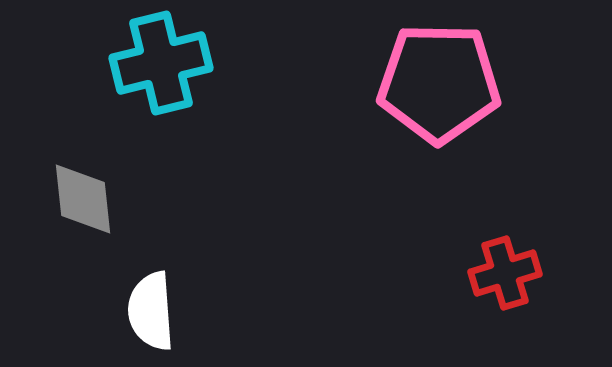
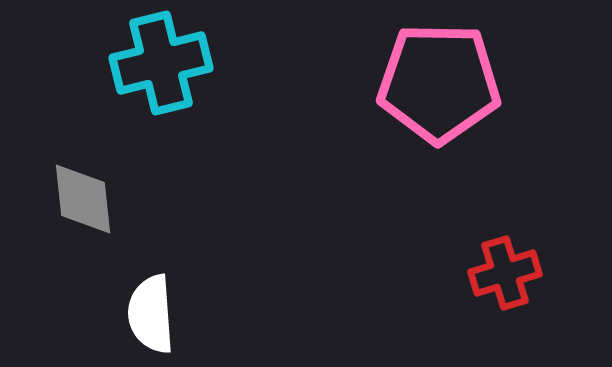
white semicircle: moved 3 px down
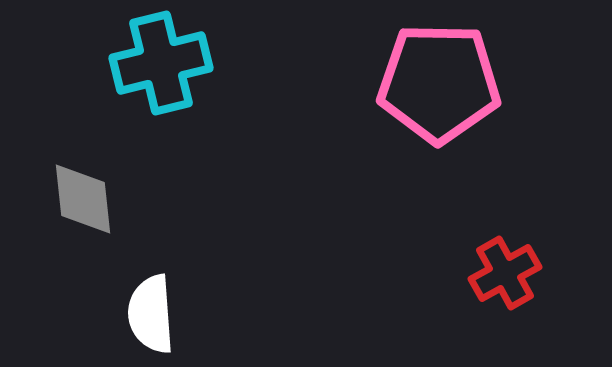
red cross: rotated 12 degrees counterclockwise
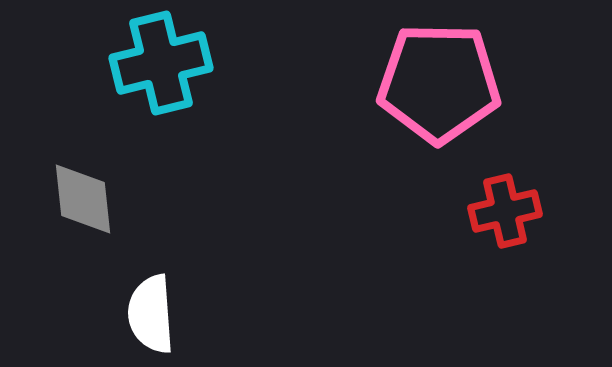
red cross: moved 62 px up; rotated 16 degrees clockwise
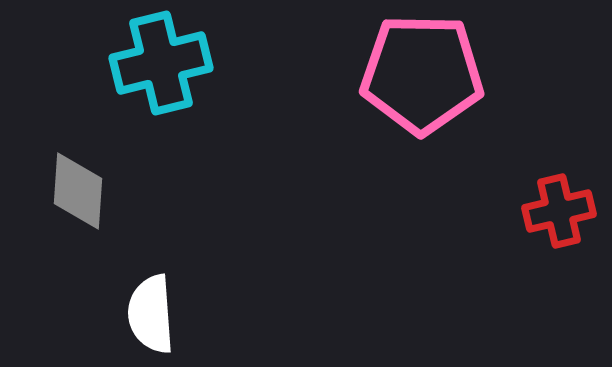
pink pentagon: moved 17 px left, 9 px up
gray diamond: moved 5 px left, 8 px up; rotated 10 degrees clockwise
red cross: moved 54 px right
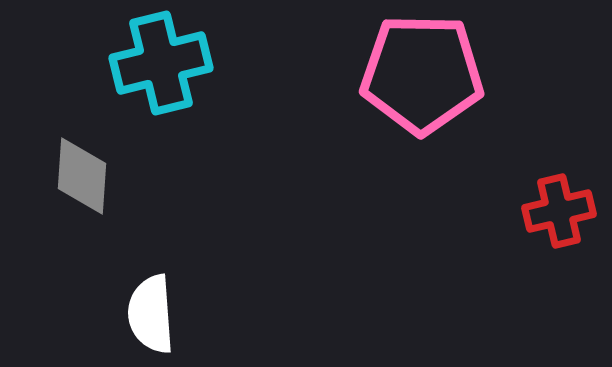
gray diamond: moved 4 px right, 15 px up
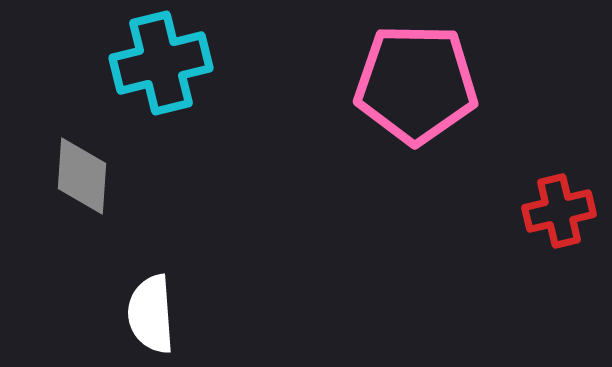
pink pentagon: moved 6 px left, 10 px down
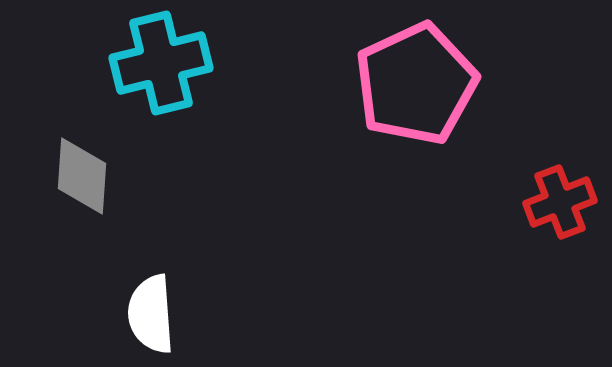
pink pentagon: rotated 26 degrees counterclockwise
red cross: moved 1 px right, 9 px up; rotated 8 degrees counterclockwise
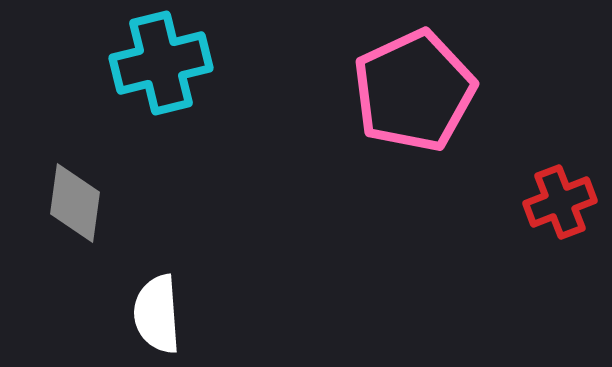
pink pentagon: moved 2 px left, 7 px down
gray diamond: moved 7 px left, 27 px down; rotated 4 degrees clockwise
white semicircle: moved 6 px right
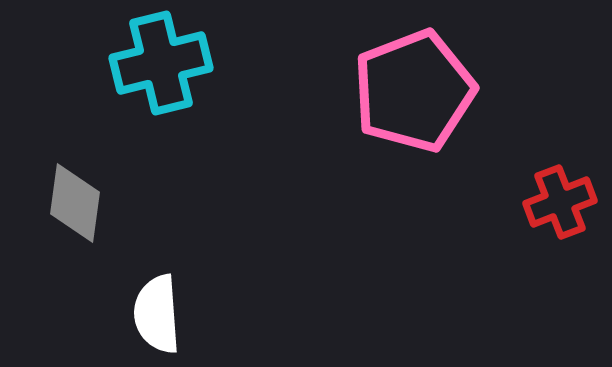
pink pentagon: rotated 4 degrees clockwise
